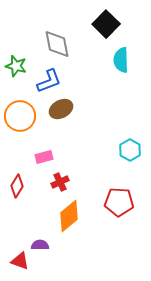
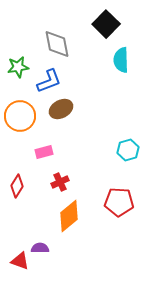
green star: moved 2 px right, 1 px down; rotated 25 degrees counterclockwise
cyan hexagon: moved 2 px left; rotated 15 degrees clockwise
pink rectangle: moved 5 px up
purple semicircle: moved 3 px down
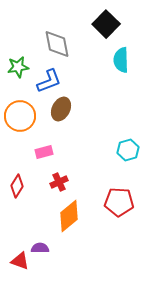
brown ellipse: rotated 35 degrees counterclockwise
red cross: moved 1 px left
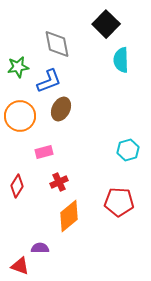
red triangle: moved 5 px down
